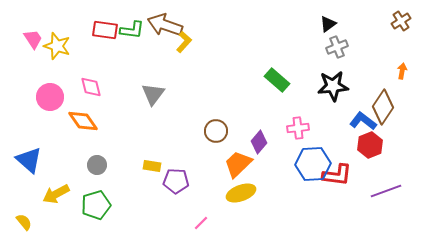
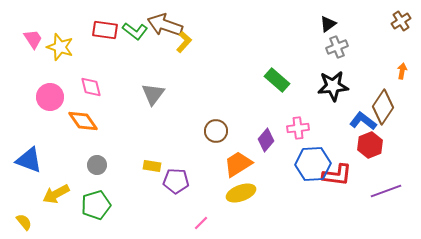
green L-shape: moved 3 px right, 1 px down; rotated 30 degrees clockwise
yellow star: moved 3 px right, 1 px down
purple diamond: moved 7 px right, 2 px up
blue triangle: rotated 20 degrees counterclockwise
orange trapezoid: rotated 12 degrees clockwise
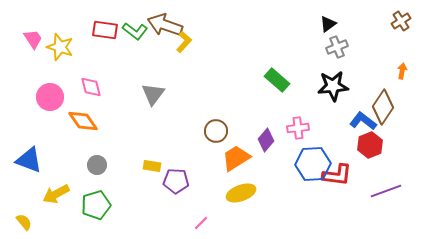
orange trapezoid: moved 2 px left, 6 px up
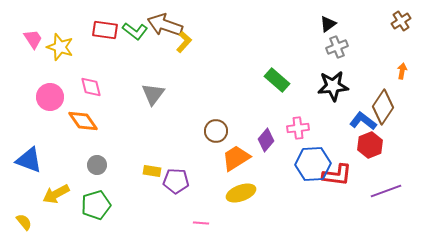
yellow rectangle: moved 5 px down
pink line: rotated 49 degrees clockwise
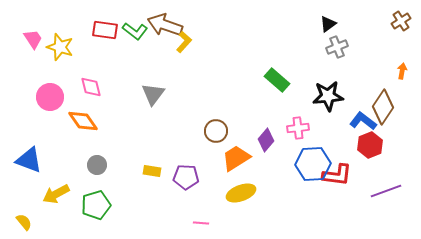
black star: moved 5 px left, 10 px down
purple pentagon: moved 10 px right, 4 px up
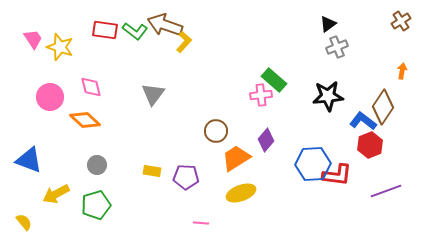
green rectangle: moved 3 px left
orange diamond: moved 2 px right, 1 px up; rotated 12 degrees counterclockwise
pink cross: moved 37 px left, 33 px up
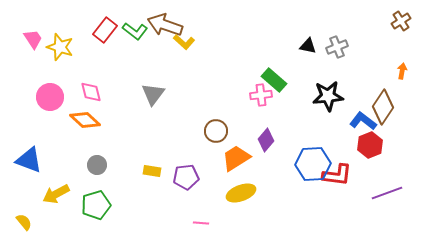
black triangle: moved 20 px left, 22 px down; rotated 48 degrees clockwise
red rectangle: rotated 60 degrees counterclockwise
yellow L-shape: rotated 90 degrees clockwise
pink diamond: moved 5 px down
purple pentagon: rotated 10 degrees counterclockwise
purple line: moved 1 px right, 2 px down
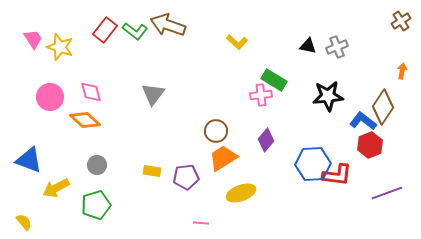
brown arrow: moved 3 px right
yellow L-shape: moved 53 px right
green rectangle: rotated 10 degrees counterclockwise
orange trapezoid: moved 13 px left
yellow arrow: moved 6 px up
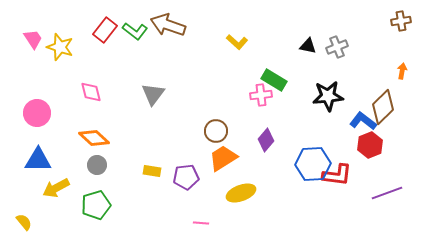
brown cross: rotated 24 degrees clockwise
pink circle: moved 13 px left, 16 px down
brown diamond: rotated 12 degrees clockwise
orange diamond: moved 9 px right, 18 px down
blue triangle: moved 9 px right; rotated 20 degrees counterclockwise
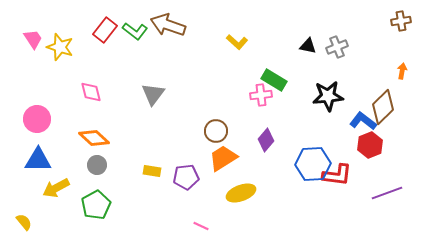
pink circle: moved 6 px down
green pentagon: rotated 12 degrees counterclockwise
pink line: moved 3 px down; rotated 21 degrees clockwise
